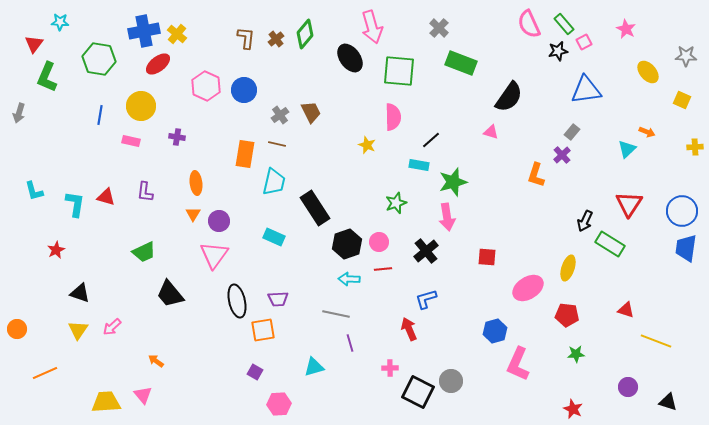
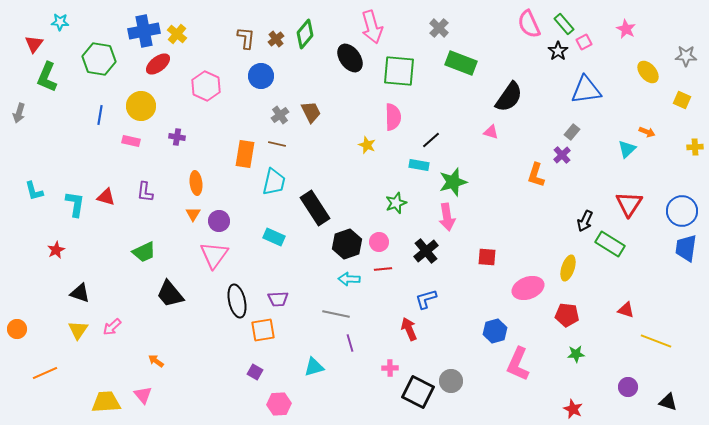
black star at (558, 51): rotated 24 degrees counterclockwise
blue circle at (244, 90): moved 17 px right, 14 px up
pink ellipse at (528, 288): rotated 12 degrees clockwise
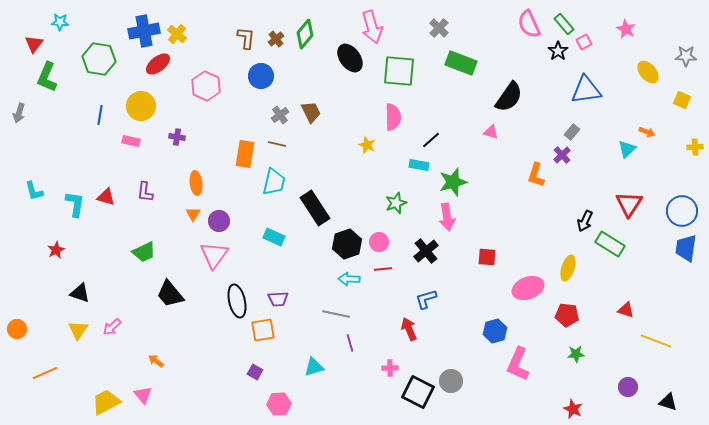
yellow trapezoid at (106, 402): rotated 24 degrees counterclockwise
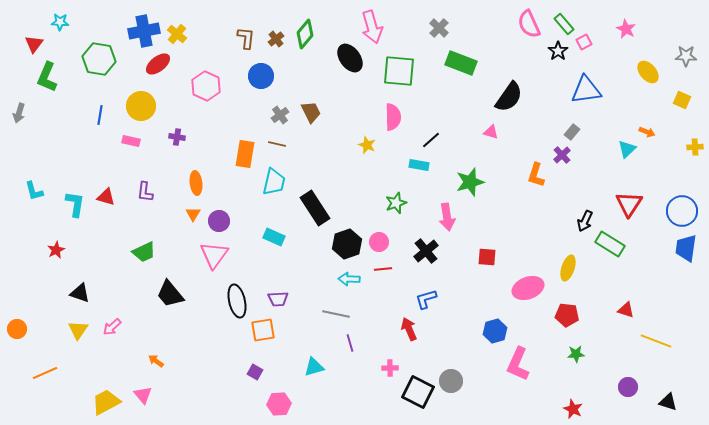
green star at (453, 182): moved 17 px right
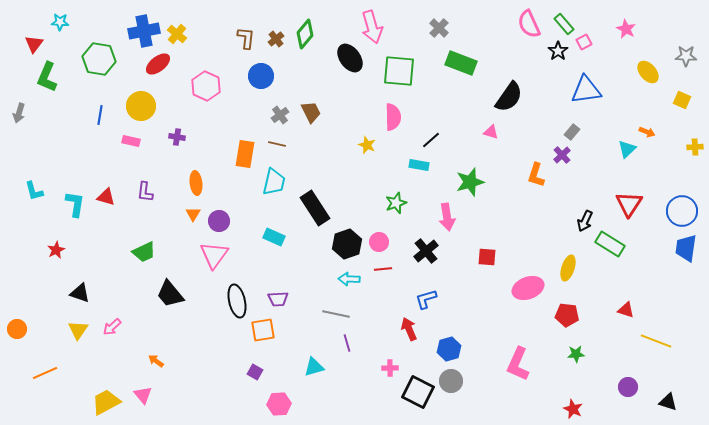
blue hexagon at (495, 331): moved 46 px left, 18 px down
purple line at (350, 343): moved 3 px left
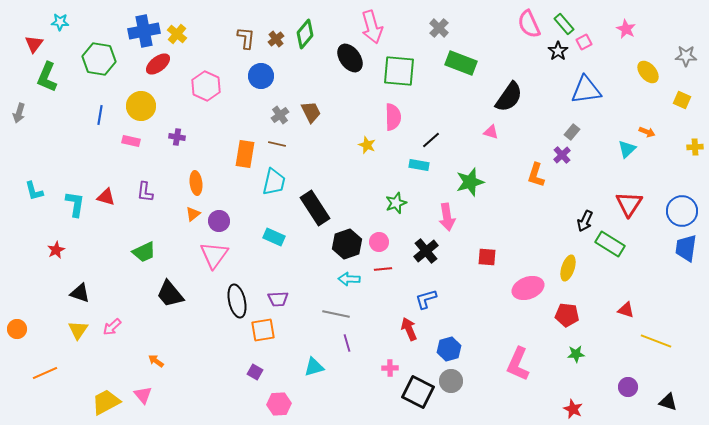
orange triangle at (193, 214): rotated 21 degrees clockwise
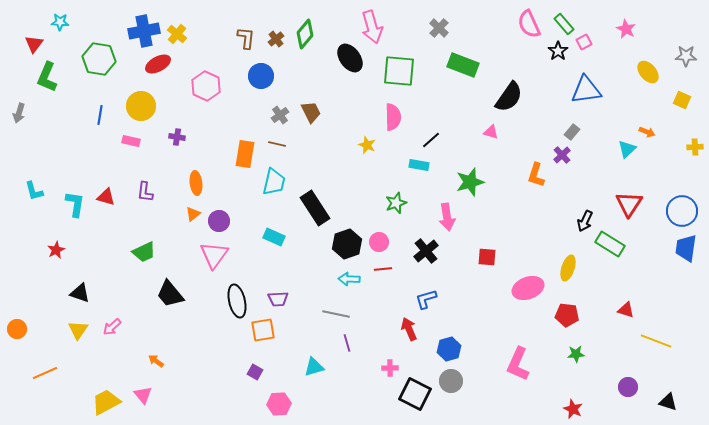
green rectangle at (461, 63): moved 2 px right, 2 px down
red ellipse at (158, 64): rotated 10 degrees clockwise
black square at (418, 392): moved 3 px left, 2 px down
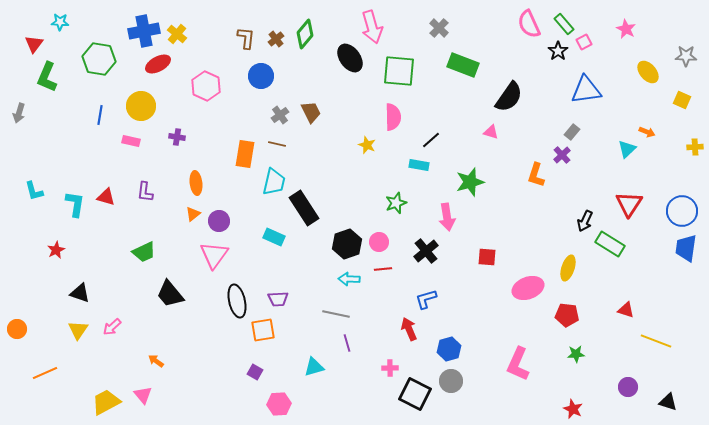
black rectangle at (315, 208): moved 11 px left
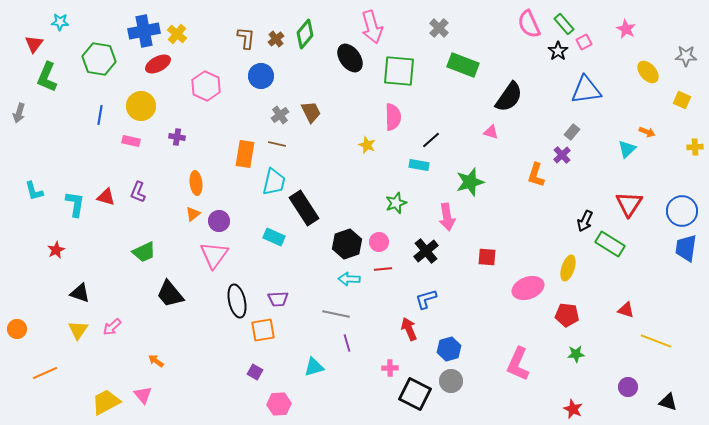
purple L-shape at (145, 192): moved 7 px left; rotated 15 degrees clockwise
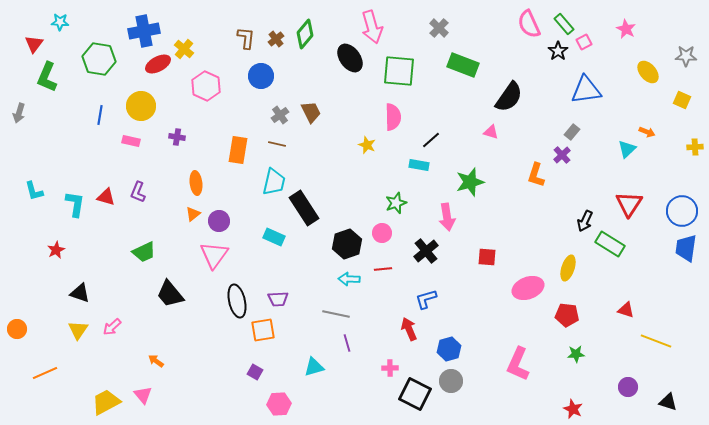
yellow cross at (177, 34): moved 7 px right, 15 px down
orange rectangle at (245, 154): moved 7 px left, 4 px up
pink circle at (379, 242): moved 3 px right, 9 px up
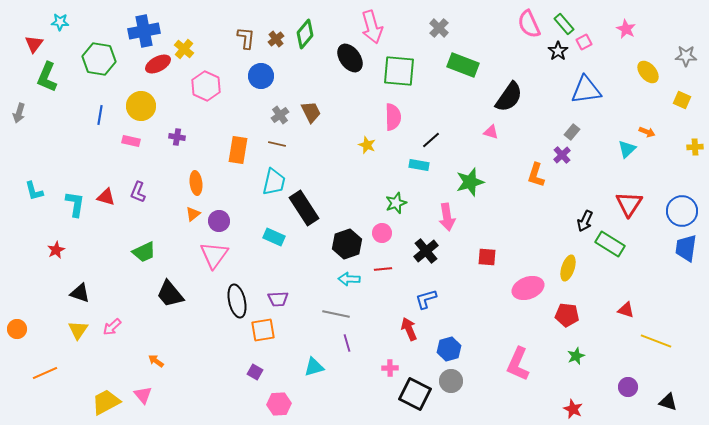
green star at (576, 354): moved 2 px down; rotated 18 degrees counterclockwise
